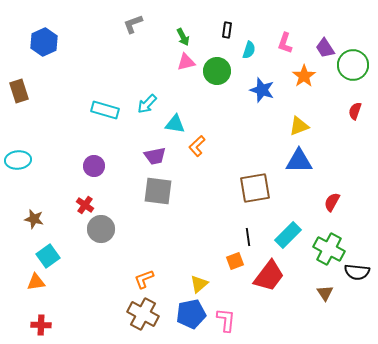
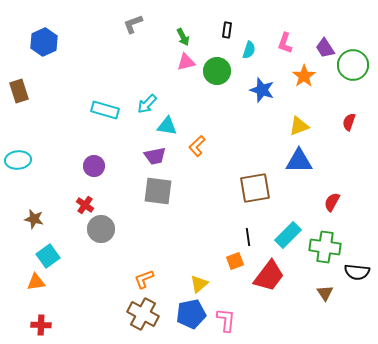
red semicircle at (355, 111): moved 6 px left, 11 px down
cyan triangle at (175, 124): moved 8 px left, 2 px down
green cross at (329, 249): moved 4 px left, 2 px up; rotated 20 degrees counterclockwise
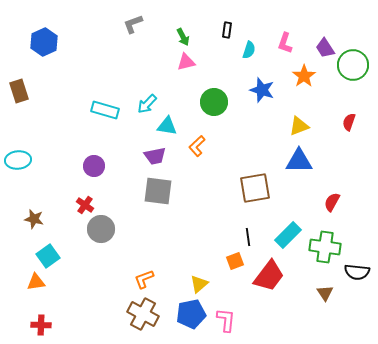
green circle at (217, 71): moved 3 px left, 31 px down
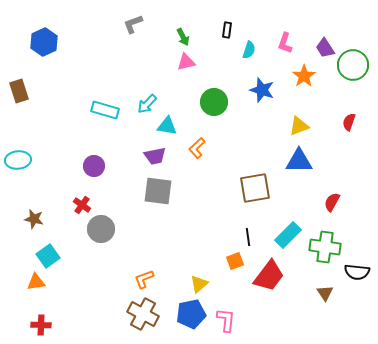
orange L-shape at (197, 146): moved 2 px down
red cross at (85, 205): moved 3 px left
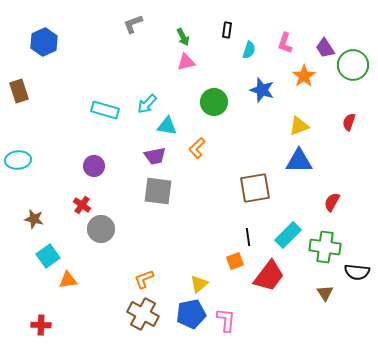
orange triangle at (36, 282): moved 32 px right, 2 px up
